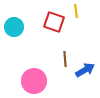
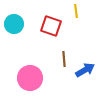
red square: moved 3 px left, 4 px down
cyan circle: moved 3 px up
brown line: moved 1 px left
pink circle: moved 4 px left, 3 px up
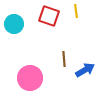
red square: moved 2 px left, 10 px up
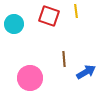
blue arrow: moved 1 px right, 2 px down
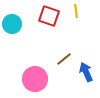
cyan circle: moved 2 px left
brown line: rotated 56 degrees clockwise
blue arrow: rotated 84 degrees counterclockwise
pink circle: moved 5 px right, 1 px down
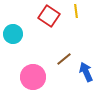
red square: rotated 15 degrees clockwise
cyan circle: moved 1 px right, 10 px down
pink circle: moved 2 px left, 2 px up
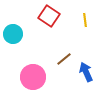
yellow line: moved 9 px right, 9 px down
